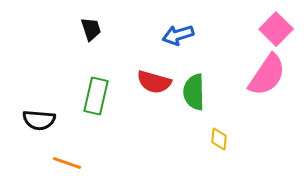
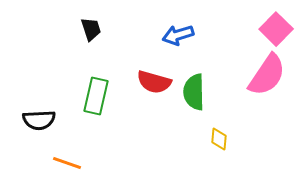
black semicircle: rotated 8 degrees counterclockwise
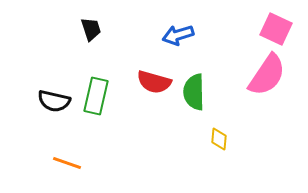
pink square: rotated 20 degrees counterclockwise
black semicircle: moved 15 px right, 19 px up; rotated 16 degrees clockwise
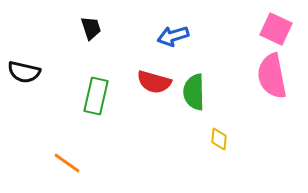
black trapezoid: moved 1 px up
blue arrow: moved 5 px left, 1 px down
pink semicircle: moved 5 px right, 1 px down; rotated 135 degrees clockwise
black semicircle: moved 30 px left, 29 px up
orange line: rotated 16 degrees clockwise
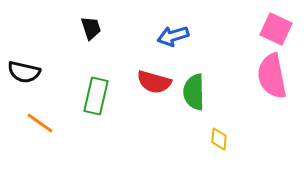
orange line: moved 27 px left, 40 px up
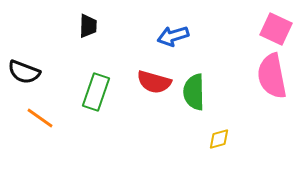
black trapezoid: moved 3 px left, 2 px up; rotated 20 degrees clockwise
black semicircle: rotated 8 degrees clockwise
green rectangle: moved 4 px up; rotated 6 degrees clockwise
orange line: moved 5 px up
yellow diamond: rotated 70 degrees clockwise
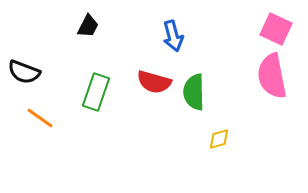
black trapezoid: rotated 25 degrees clockwise
blue arrow: rotated 88 degrees counterclockwise
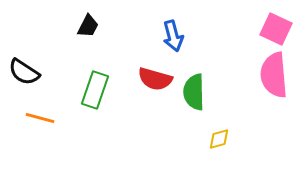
black semicircle: rotated 12 degrees clockwise
pink semicircle: moved 2 px right, 1 px up; rotated 6 degrees clockwise
red semicircle: moved 1 px right, 3 px up
green rectangle: moved 1 px left, 2 px up
orange line: rotated 20 degrees counterclockwise
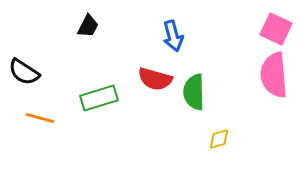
green rectangle: moved 4 px right, 8 px down; rotated 54 degrees clockwise
